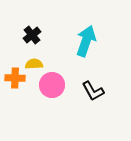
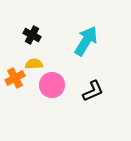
black cross: rotated 24 degrees counterclockwise
cyan arrow: rotated 12 degrees clockwise
orange cross: rotated 30 degrees counterclockwise
black L-shape: rotated 85 degrees counterclockwise
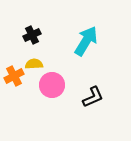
black cross: rotated 36 degrees clockwise
orange cross: moved 1 px left, 2 px up
black L-shape: moved 6 px down
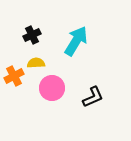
cyan arrow: moved 10 px left
yellow semicircle: moved 2 px right, 1 px up
pink circle: moved 3 px down
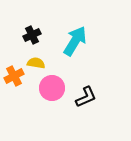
cyan arrow: moved 1 px left
yellow semicircle: rotated 12 degrees clockwise
black L-shape: moved 7 px left
